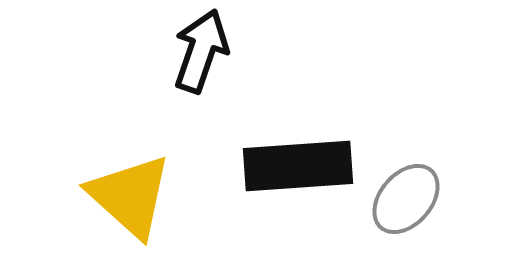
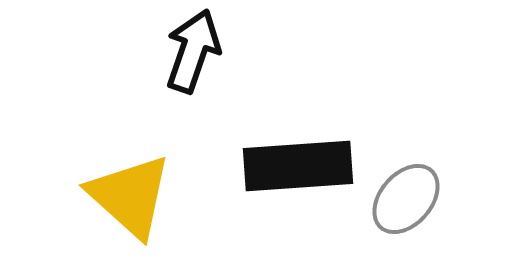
black arrow: moved 8 px left
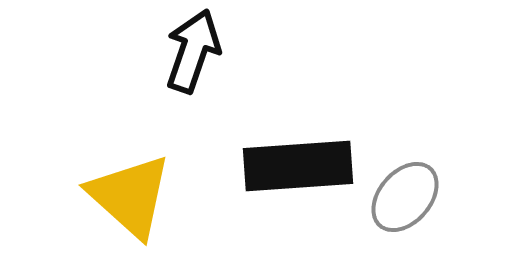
gray ellipse: moved 1 px left, 2 px up
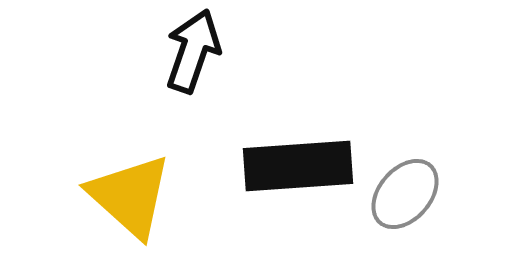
gray ellipse: moved 3 px up
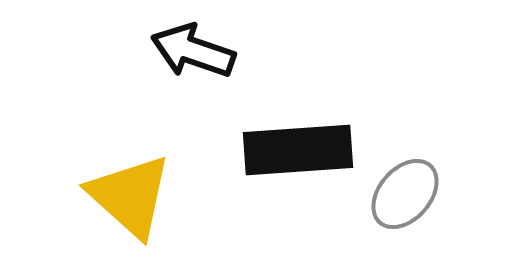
black arrow: rotated 90 degrees counterclockwise
black rectangle: moved 16 px up
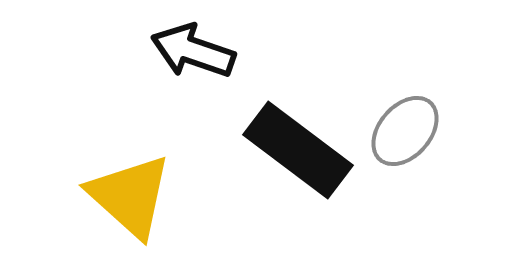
black rectangle: rotated 41 degrees clockwise
gray ellipse: moved 63 px up
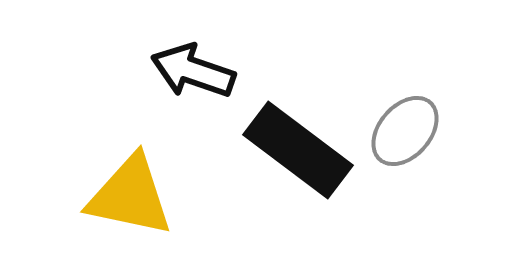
black arrow: moved 20 px down
yellow triangle: rotated 30 degrees counterclockwise
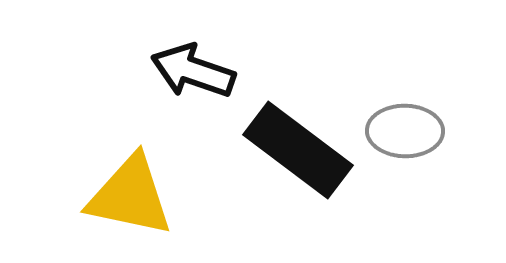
gray ellipse: rotated 50 degrees clockwise
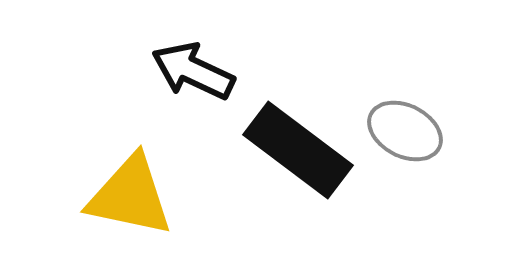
black arrow: rotated 6 degrees clockwise
gray ellipse: rotated 26 degrees clockwise
